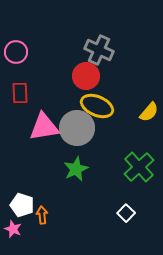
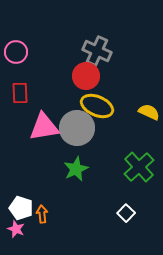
gray cross: moved 2 px left, 1 px down
yellow semicircle: rotated 105 degrees counterclockwise
white pentagon: moved 1 px left, 3 px down
orange arrow: moved 1 px up
pink star: moved 3 px right
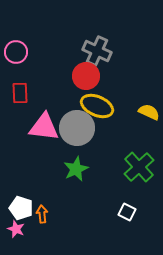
pink triangle: rotated 16 degrees clockwise
white square: moved 1 px right, 1 px up; rotated 18 degrees counterclockwise
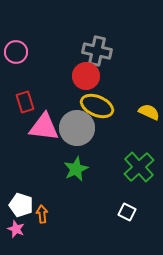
gray cross: rotated 12 degrees counterclockwise
red rectangle: moved 5 px right, 9 px down; rotated 15 degrees counterclockwise
white pentagon: moved 3 px up
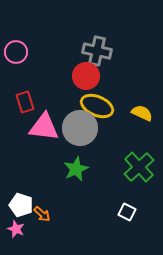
yellow semicircle: moved 7 px left, 1 px down
gray circle: moved 3 px right
orange arrow: rotated 138 degrees clockwise
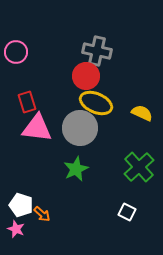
red rectangle: moved 2 px right
yellow ellipse: moved 1 px left, 3 px up
pink triangle: moved 7 px left, 1 px down
